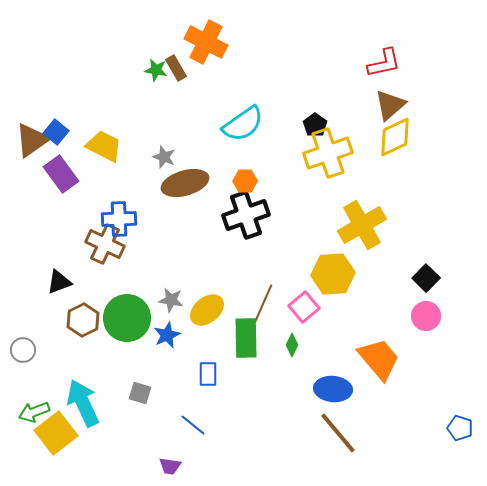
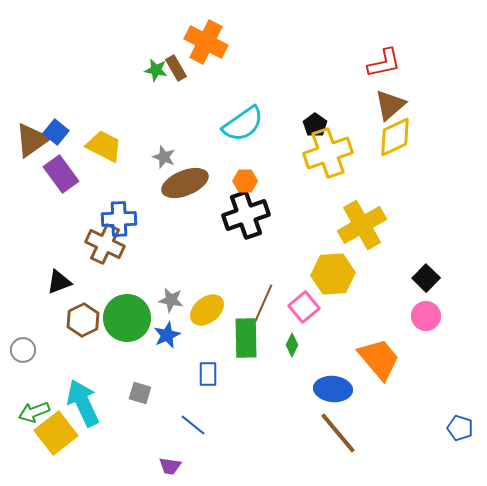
brown ellipse at (185, 183): rotated 6 degrees counterclockwise
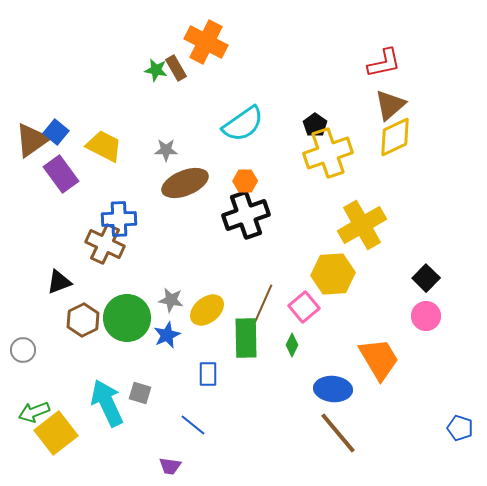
gray star at (164, 157): moved 2 px right, 7 px up; rotated 20 degrees counterclockwise
orange trapezoid at (379, 359): rotated 9 degrees clockwise
cyan arrow at (83, 403): moved 24 px right
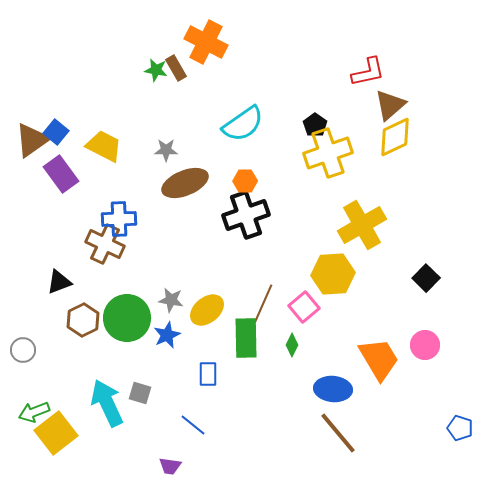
red L-shape at (384, 63): moved 16 px left, 9 px down
pink circle at (426, 316): moved 1 px left, 29 px down
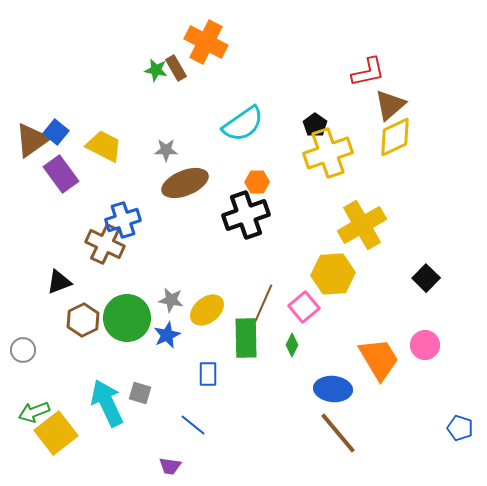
orange hexagon at (245, 181): moved 12 px right, 1 px down
blue cross at (119, 219): moved 4 px right, 1 px down; rotated 16 degrees counterclockwise
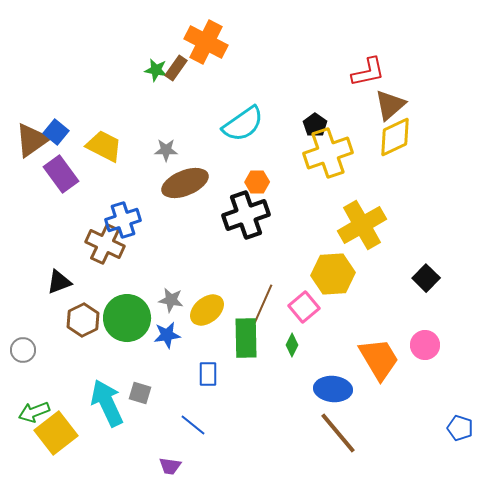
brown rectangle at (176, 68): rotated 65 degrees clockwise
blue star at (167, 335): rotated 16 degrees clockwise
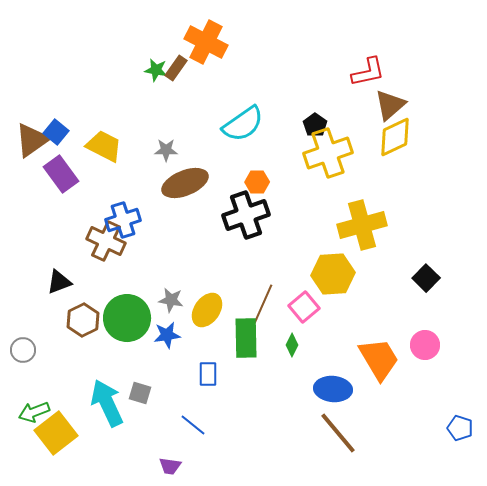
yellow cross at (362, 225): rotated 15 degrees clockwise
brown cross at (105, 244): moved 1 px right, 3 px up
yellow ellipse at (207, 310): rotated 16 degrees counterclockwise
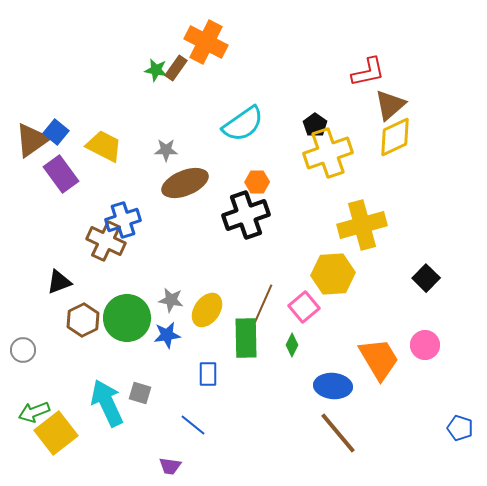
blue ellipse at (333, 389): moved 3 px up
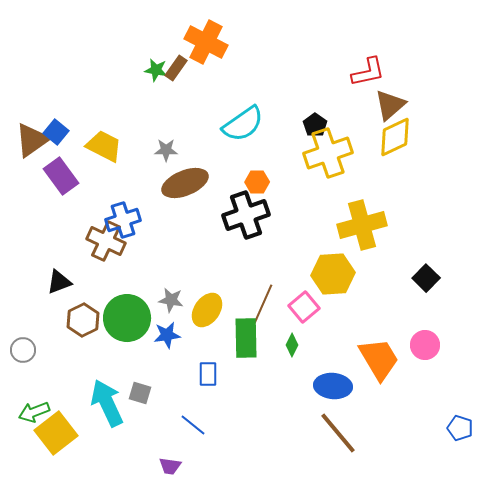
purple rectangle at (61, 174): moved 2 px down
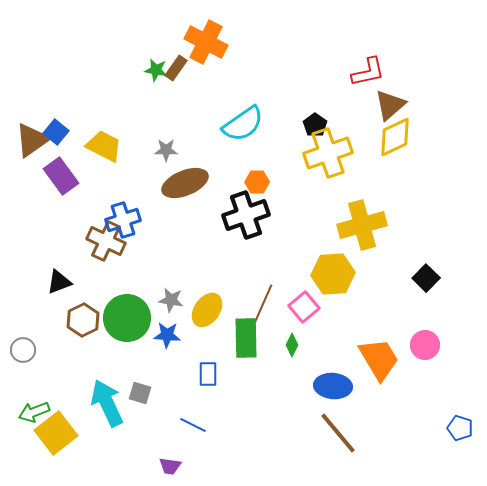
blue star at (167, 335): rotated 12 degrees clockwise
blue line at (193, 425): rotated 12 degrees counterclockwise
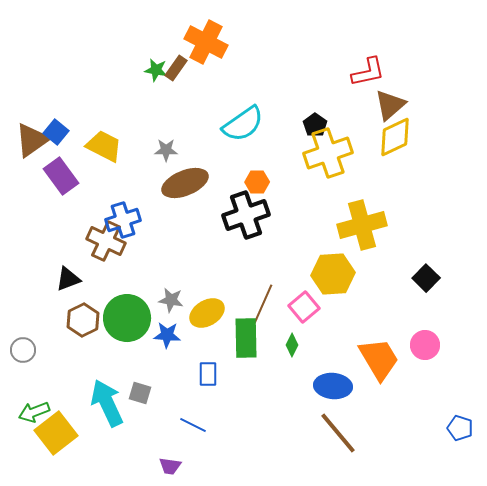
black triangle at (59, 282): moved 9 px right, 3 px up
yellow ellipse at (207, 310): moved 3 px down; rotated 24 degrees clockwise
